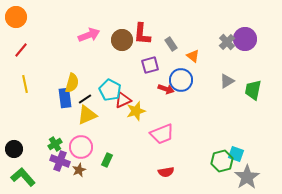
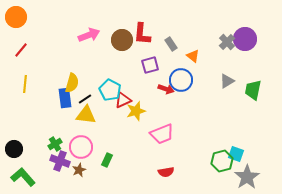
yellow line: rotated 18 degrees clockwise
yellow triangle: moved 1 px left; rotated 30 degrees clockwise
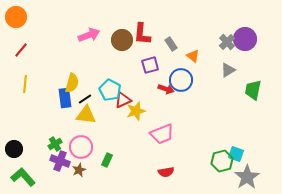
gray triangle: moved 1 px right, 11 px up
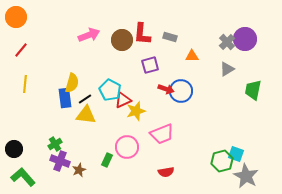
gray rectangle: moved 1 px left, 7 px up; rotated 40 degrees counterclockwise
orange triangle: moved 1 px left; rotated 40 degrees counterclockwise
gray triangle: moved 1 px left, 1 px up
blue circle: moved 11 px down
pink circle: moved 46 px right
gray star: moved 1 px left, 1 px up; rotated 10 degrees counterclockwise
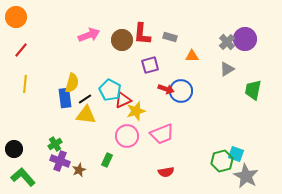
pink circle: moved 11 px up
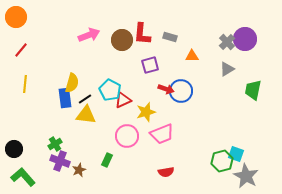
yellow star: moved 10 px right, 1 px down
